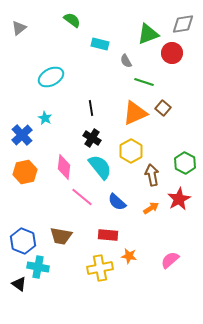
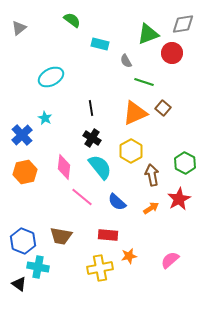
orange star: rotated 21 degrees counterclockwise
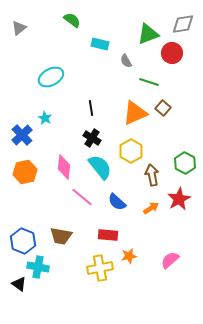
green line: moved 5 px right
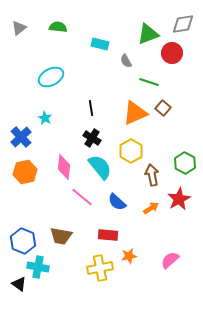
green semicircle: moved 14 px left, 7 px down; rotated 30 degrees counterclockwise
blue cross: moved 1 px left, 2 px down
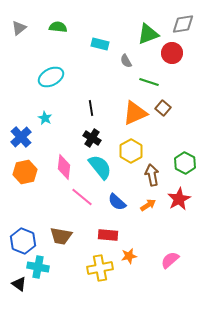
orange arrow: moved 3 px left, 3 px up
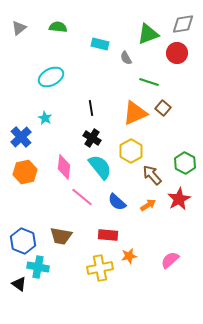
red circle: moved 5 px right
gray semicircle: moved 3 px up
brown arrow: rotated 30 degrees counterclockwise
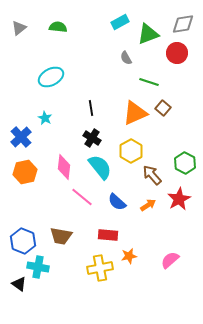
cyan rectangle: moved 20 px right, 22 px up; rotated 42 degrees counterclockwise
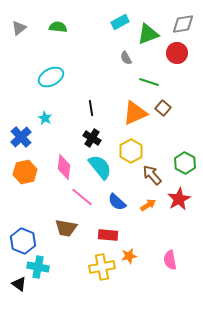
brown trapezoid: moved 5 px right, 8 px up
pink semicircle: rotated 60 degrees counterclockwise
yellow cross: moved 2 px right, 1 px up
